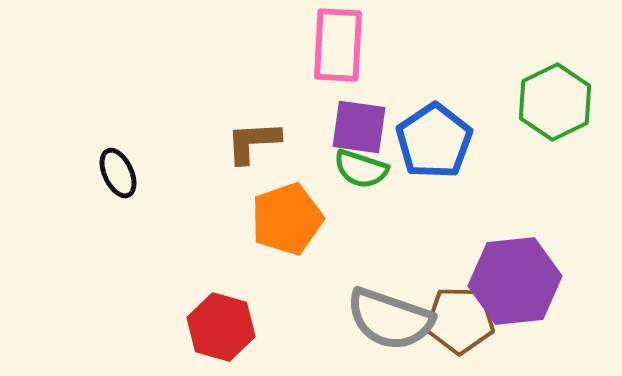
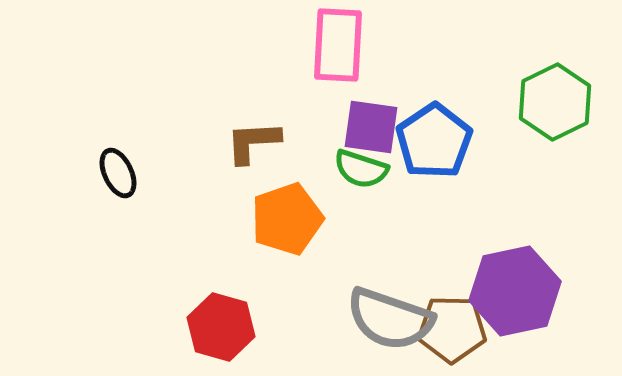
purple square: moved 12 px right
purple hexagon: moved 10 px down; rotated 6 degrees counterclockwise
brown pentagon: moved 8 px left, 9 px down
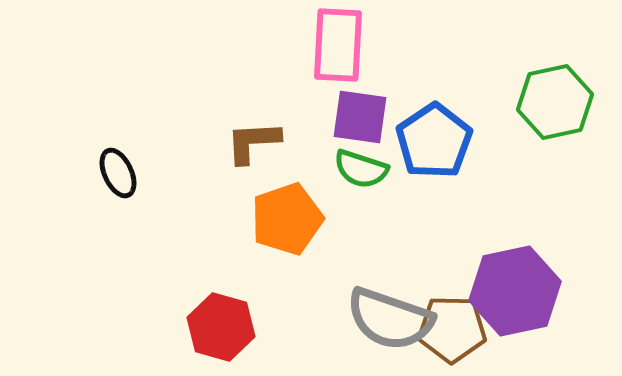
green hexagon: rotated 14 degrees clockwise
purple square: moved 11 px left, 10 px up
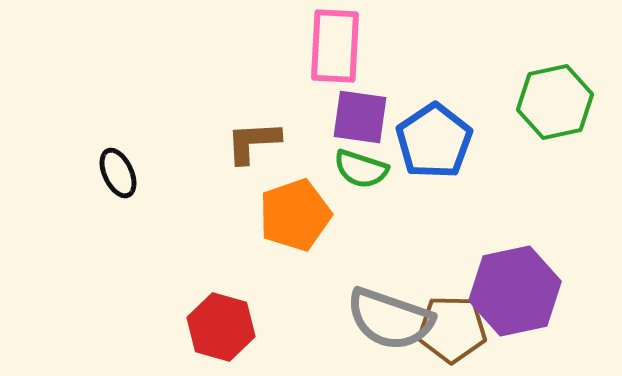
pink rectangle: moved 3 px left, 1 px down
orange pentagon: moved 8 px right, 4 px up
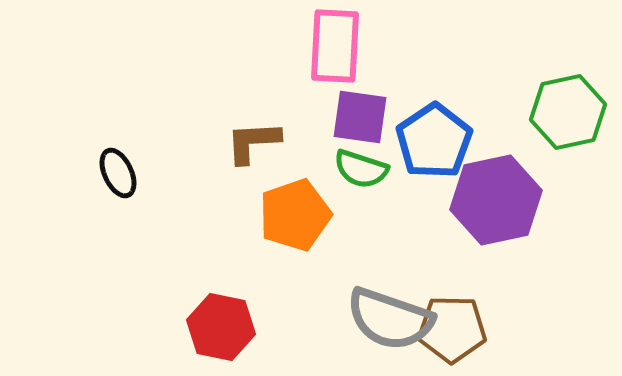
green hexagon: moved 13 px right, 10 px down
purple hexagon: moved 19 px left, 91 px up
red hexagon: rotated 4 degrees counterclockwise
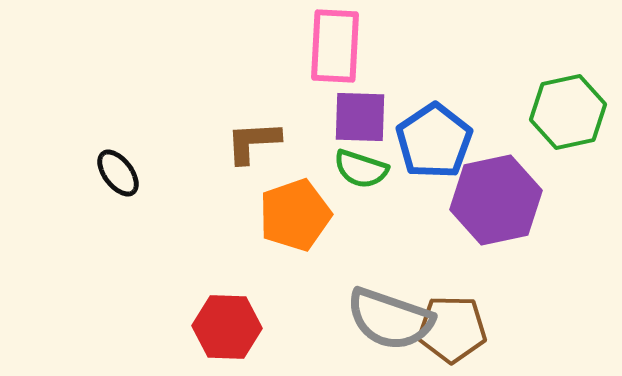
purple square: rotated 6 degrees counterclockwise
black ellipse: rotated 12 degrees counterclockwise
red hexagon: moved 6 px right; rotated 10 degrees counterclockwise
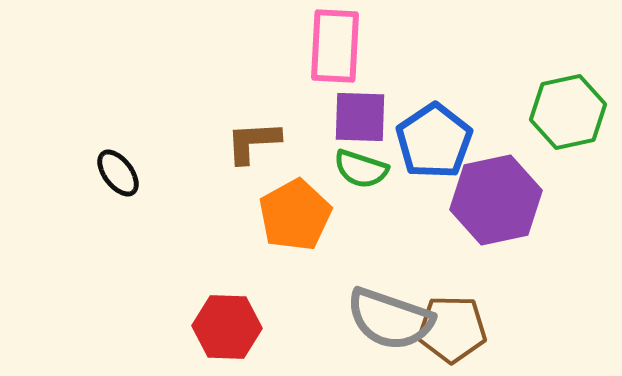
orange pentagon: rotated 10 degrees counterclockwise
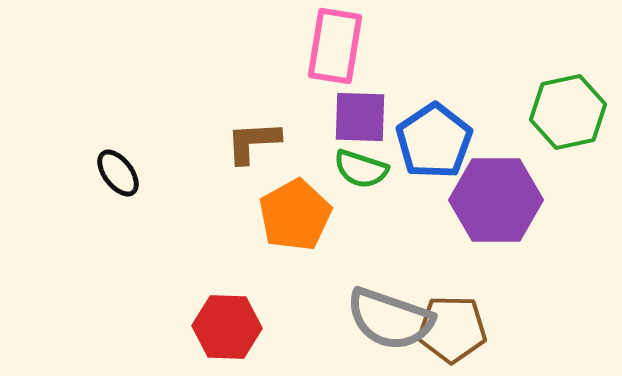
pink rectangle: rotated 6 degrees clockwise
purple hexagon: rotated 12 degrees clockwise
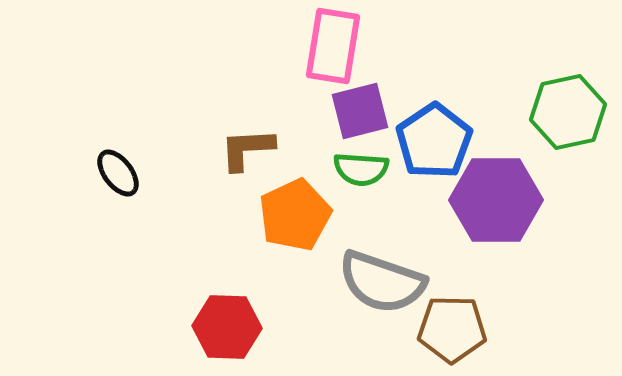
pink rectangle: moved 2 px left
purple square: moved 6 px up; rotated 16 degrees counterclockwise
brown L-shape: moved 6 px left, 7 px down
green semicircle: rotated 14 degrees counterclockwise
orange pentagon: rotated 4 degrees clockwise
gray semicircle: moved 8 px left, 37 px up
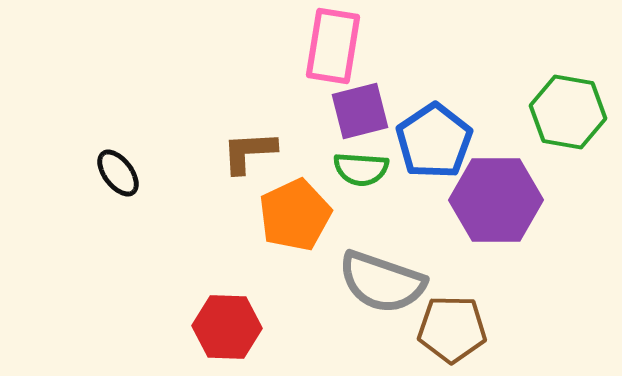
green hexagon: rotated 22 degrees clockwise
brown L-shape: moved 2 px right, 3 px down
